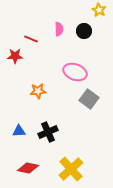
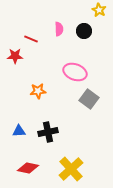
black cross: rotated 12 degrees clockwise
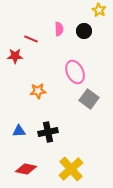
pink ellipse: rotated 45 degrees clockwise
red diamond: moved 2 px left, 1 px down
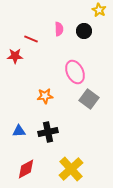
orange star: moved 7 px right, 5 px down
red diamond: rotated 40 degrees counterclockwise
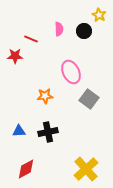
yellow star: moved 5 px down
pink ellipse: moved 4 px left
yellow cross: moved 15 px right
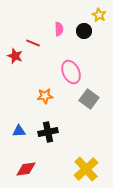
red line: moved 2 px right, 4 px down
red star: rotated 21 degrees clockwise
red diamond: rotated 20 degrees clockwise
